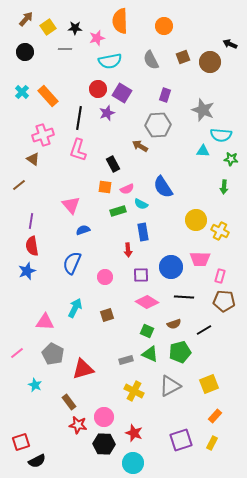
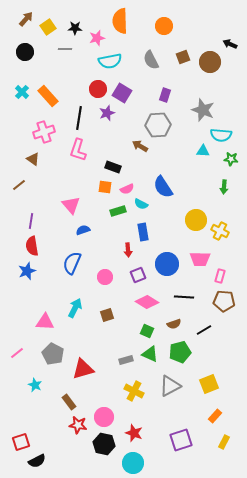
pink cross at (43, 135): moved 1 px right, 3 px up
black rectangle at (113, 164): moved 3 px down; rotated 42 degrees counterclockwise
blue circle at (171, 267): moved 4 px left, 3 px up
purple square at (141, 275): moved 3 px left; rotated 21 degrees counterclockwise
yellow rectangle at (212, 443): moved 12 px right, 1 px up
black hexagon at (104, 444): rotated 10 degrees clockwise
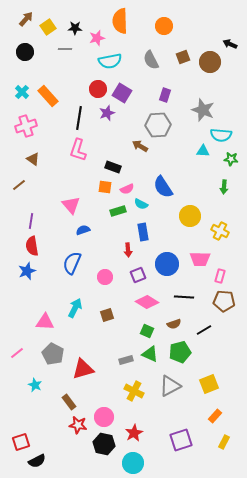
pink cross at (44, 132): moved 18 px left, 6 px up
yellow circle at (196, 220): moved 6 px left, 4 px up
red star at (134, 433): rotated 24 degrees clockwise
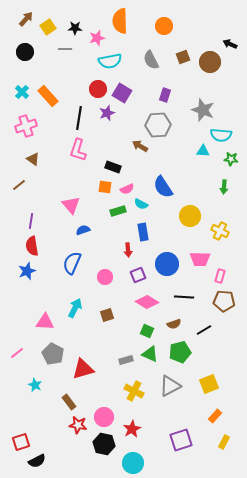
red star at (134, 433): moved 2 px left, 4 px up
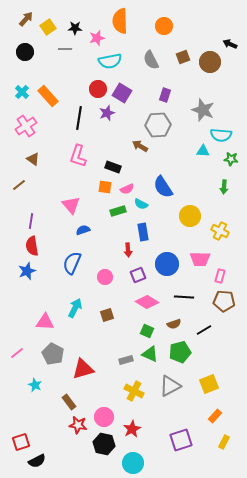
pink cross at (26, 126): rotated 15 degrees counterclockwise
pink L-shape at (78, 150): moved 6 px down
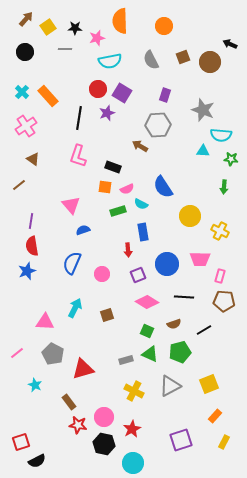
pink circle at (105, 277): moved 3 px left, 3 px up
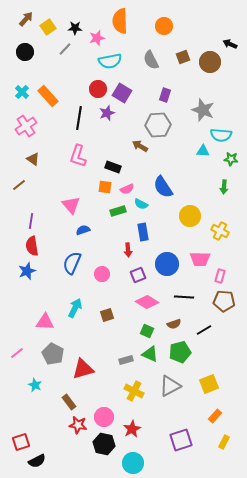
gray line at (65, 49): rotated 48 degrees counterclockwise
